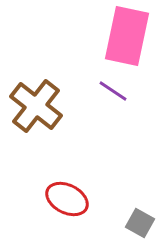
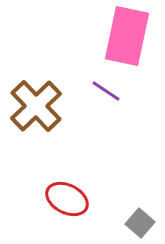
purple line: moved 7 px left
brown cross: rotated 8 degrees clockwise
gray square: rotated 12 degrees clockwise
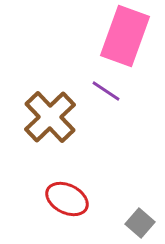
pink rectangle: moved 2 px left; rotated 8 degrees clockwise
brown cross: moved 14 px right, 11 px down
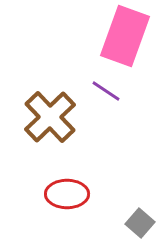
red ellipse: moved 5 px up; rotated 27 degrees counterclockwise
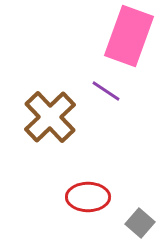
pink rectangle: moved 4 px right
red ellipse: moved 21 px right, 3 px down
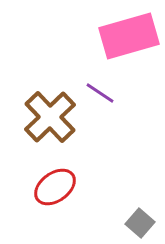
pink rectangle: rotated 54 degrees clockwise
purple line: moved 6 px left, 2 px down
red ellipse: moved 33 px left, 10 px up; rotated 36 degrees counterclockwise
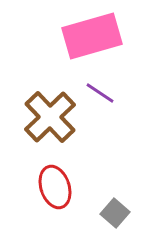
pink rectangle: moved 37 px left
red ellipse: rotated 72 degrees counterclockwise
gray square: moved 25 px left, 10 px up
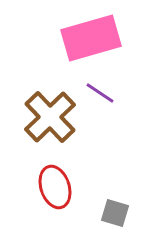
pink rectangle: moved 1 px left, 2 px down
gray square: rotated 24 degrees counterclockwise
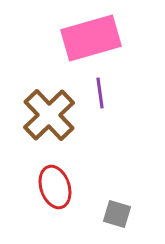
purple line: rotated 48 degrees clockwise
brown cross: moved 1 px left, 2 px up
gray square: moved 2 px right, 1 px down
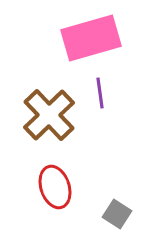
gray square: rotated 16 degrees clockwise
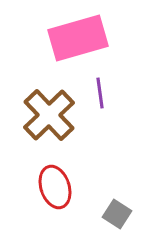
pink rectangle: moved 13 px left
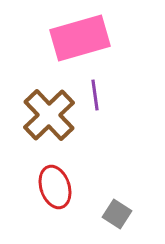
pink rectangle: moved 2 px right
purple line: moved 5 px left, 2 px down
